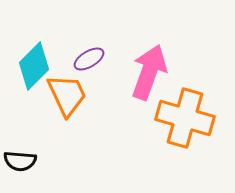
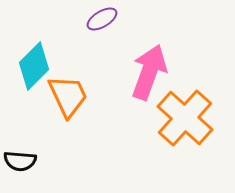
purple ellipse: moved 13 px right, 40 px up
orange trapezoid: moved 1 px right, 1 px down
orange cross: rotated 26 degrees clockwise
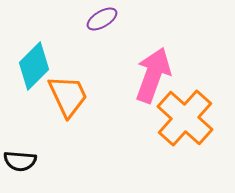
pink arrow: moved 4 px right, 3 px down
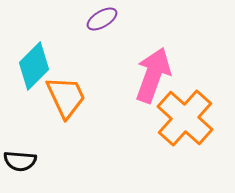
orange trapezoid: moved 2 px left, 1 px down
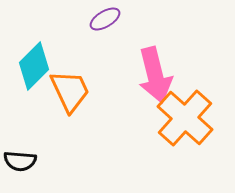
purple ellipse: moved 3 px right
pink arrow: moved 2 px right; rotated 146 degrees clockwise
orange trapezoid: moved 4 px right, 6 px up
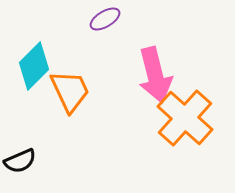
black semicircle: rotated 28 degrees counterclockwise
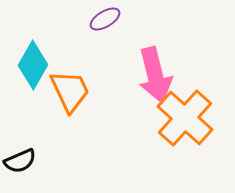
cyan diamond: moved 1 px left, 1 px up; rotated 15 degrees counterclockwise
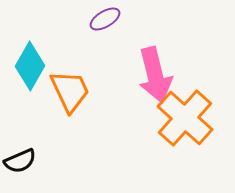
cyan diamond: moved 3 px left, 1 px down
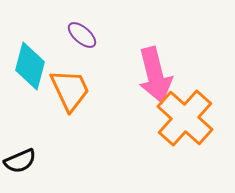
purple ellipse: moved 23 px left, 16 px down; rotated 72 degrees clockwise
cyan diamond: rotated 15 degrees counterclockwise
orange trapezoid: moved 1 px up
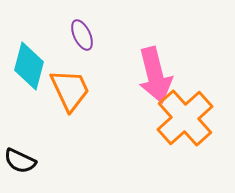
purple ellipse: rotated 24 degrees clockwise
cyan diamond: moved 1 px left
orange cross: rotated 6 degrees clockwise
black semicircle: rotated 48 degrees clockwise
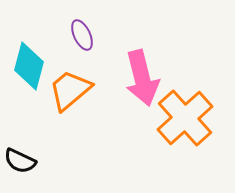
pink arrow: moved 13 px left, 3 px down
orange trapezoid: rotated 105 degrees counterclockwise
